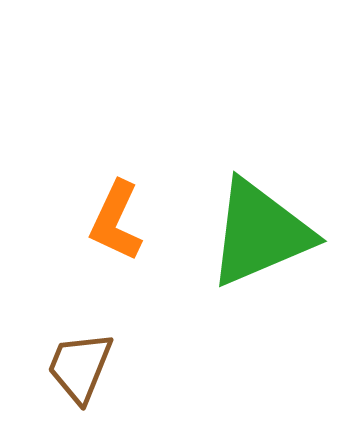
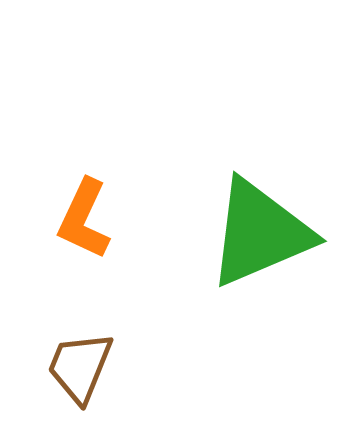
orange L-shape: moved 32 px left, 2 px up
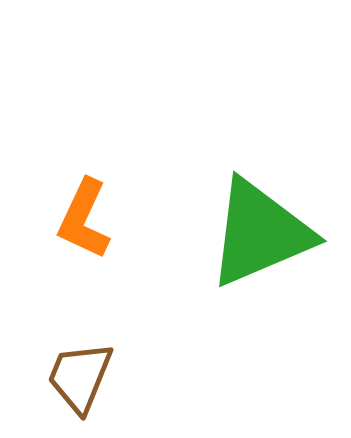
brown trapezoid: moved 10 px down
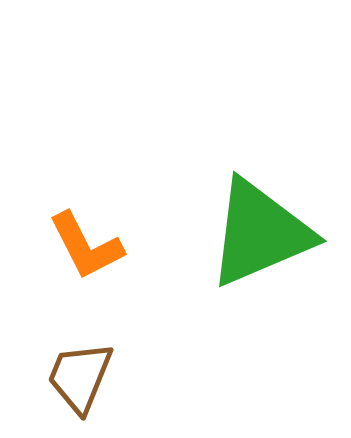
orange L-shape: moved 2 px right, 27 px down; rotated 52 degrees counterclockwise
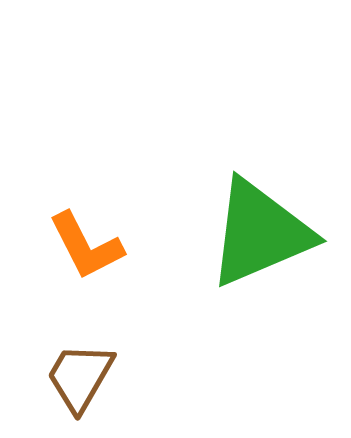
brown trapezoid: rotated 8 degrees clockwise
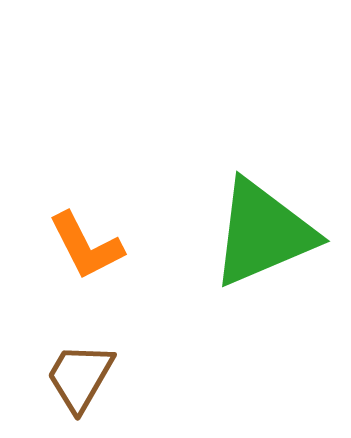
green triangle: moved 3 px right
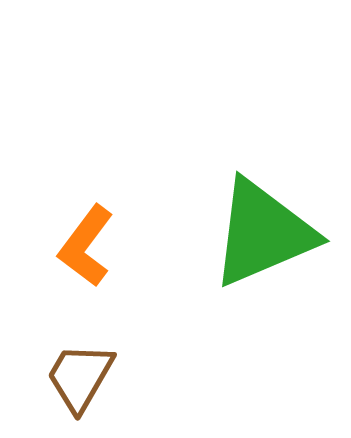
orange L-shape: rotated 64 degrees clockwise
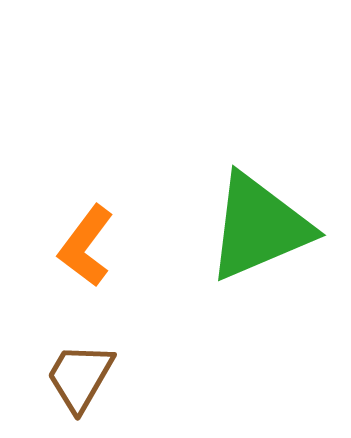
green triangle: moved 4 px left, 6 px up
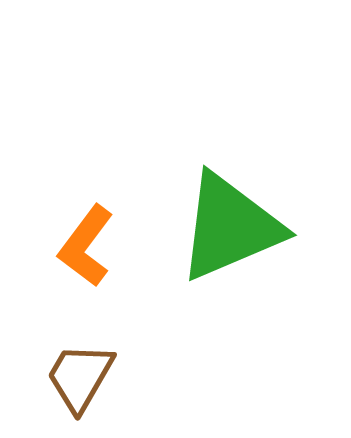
green triangle: moved 29 px left
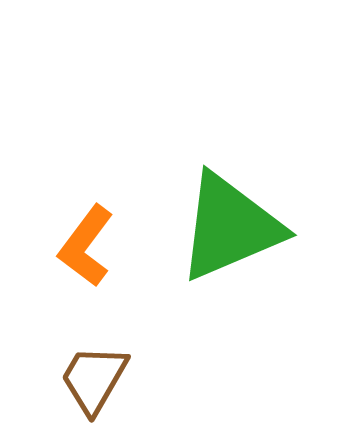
brown trapezoid: moved 14 px right, 2 px down
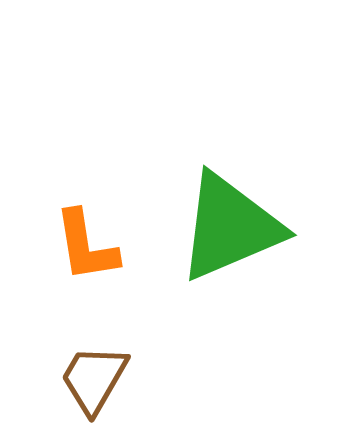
orange L-shape: rotated 46 degrees counterclockwise
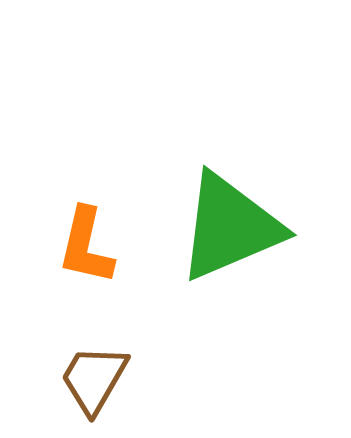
orange L-shape: rotated 22 degrees clockwise
